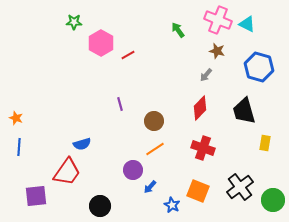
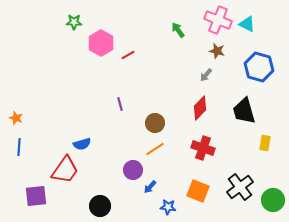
brown circle: moved 1 px right, 2 px down
red trapezoid: moved 2 px left, 2 px up
blue star: moved 4 px left, 2 px down; rotated 21 degrees counterclockwise
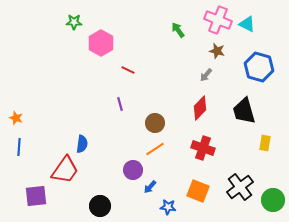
red line: moved 15 px down; rotated 56 degrees clockwise
blue semicircle: rotated 66 degrees counterclockwise
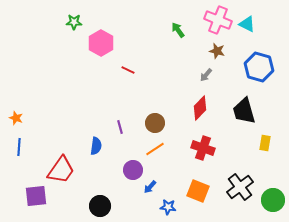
purple line: moved 23 px down
blue semicircle: moved 14 px right, 2 px down
red trapezoid: moved 4 px left
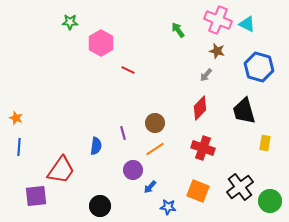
green star: moved 4 px left
purple line: moved 3 px right, 6 px down
green circle: moved 3 px left, 1 px down
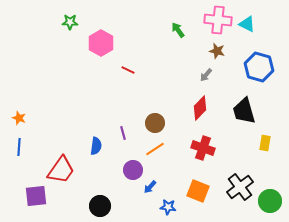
pink cross: rotated 16 degrees counterclockwise
orange star: moved 3 px right
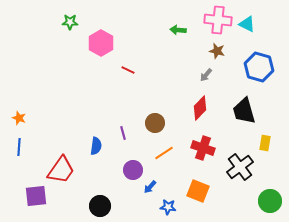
green arrow: rotated 49 degrees counterclockwise
orange line: moved 9 px right, 4 px down
black cross: moved 20 px up
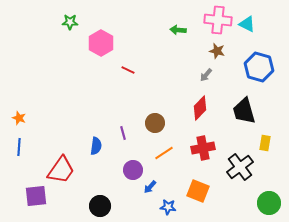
red cross: rotated 30 degrees counterclockwise
green circle: moved 1 px left, 2 px down
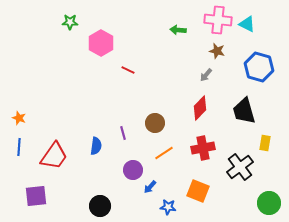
red trapezoid: moved 7 px left, 14 px up
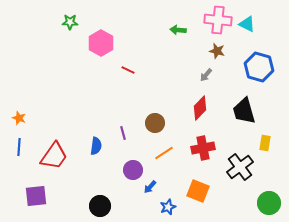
blue star: rotated 28 degrees counterclockwise
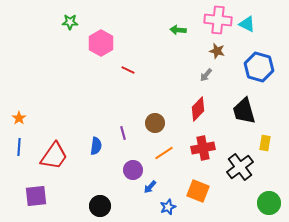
red diamond: moved 2 px left, 1 px down
orange star: rotated 16 degrees clockwise
